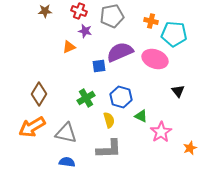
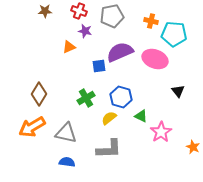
yellow semicircle: moved 2 px up; rotated 112 degrees counterclockwise
orange star: moved 3 px right, 1 px up; rotated 24 degrees counterclockwise
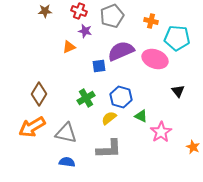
gray pentagon: rotated 10 degrees counterclockwise
cyan pentagon: moved 3 px right, 4 px down
purple semicircle: moved 1 px right, 1 px up
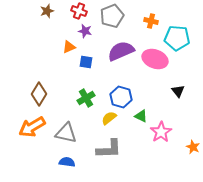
brown star: moved 2 px right; rotated 16 degrees counterclockwise
blue square: moved 13 px left, 4 px up; rotated 16 degrees clockwise
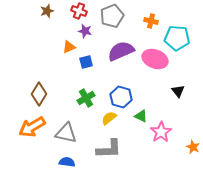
blue square: rotated 24 degrees counterclockwise
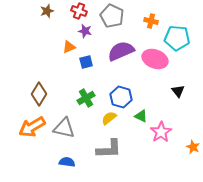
gray pentagon: rotated 25 degrees counterclockwise
gray triangle: moved 2 px left, 5 px up
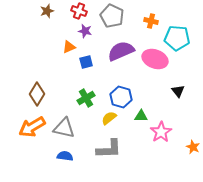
brown diamond: moved 2 px left
green triangle: rotated 24 degrees counterclockwise
blue semicircle: moved 2 px left, 6 px up
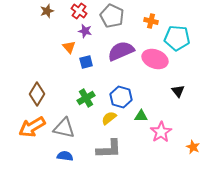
red cross: rotated 14 degrees clockwise
orange triangle: rotated 48 degrees counterclockwise
